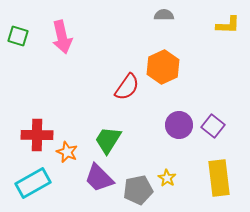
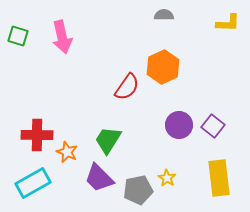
yellow L-shape: moved 2 px up
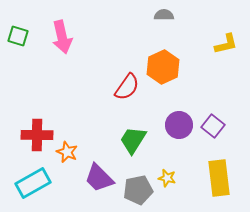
yellow L-shape: moved 2 px left, 21 px down; rotated 15 degrees counterclockwise
green trapezoid: moved 25 px right
yellow star: rotated 18 degrees counterclockwise
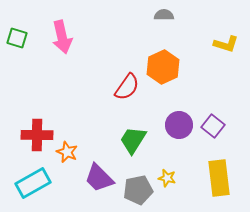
green square: moved 1 px left, 2 px down
yellow L-shape: rotated 30 degrees clockwise
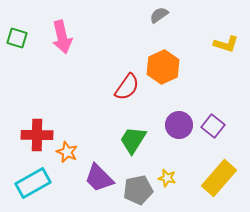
gray semicircle: moved 5 px left; rotated 36 degrees counterclockwise
yellow rectangle: rotated 48 degrees clockwise
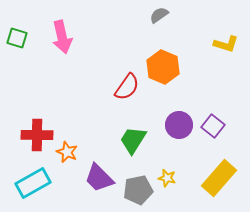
orange hexagon: rotated 12 degrees counterclockwise
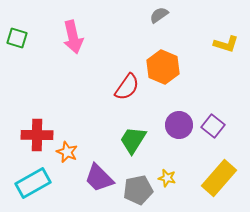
pink arrow: moved 11 px right
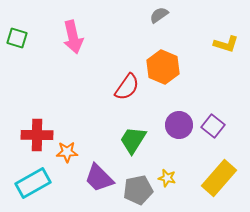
orange star: rotated 25 degrees counterclockwise
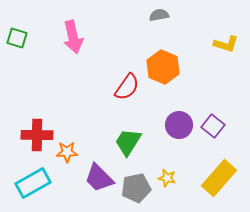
gray semicircle: rotated 24 degrees clockwise
green trapezoid: moved 5 px left, 2 px down
gray pentagon: moved 2 px left, 2 px up
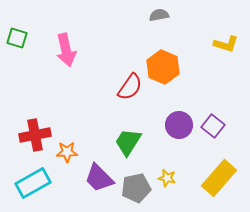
pink arrow: moved 7 px left, 13 px down
red semicircle: moved 3 px right
red cross: moved 2 px left; rotated 12 degrees counterclockwise
